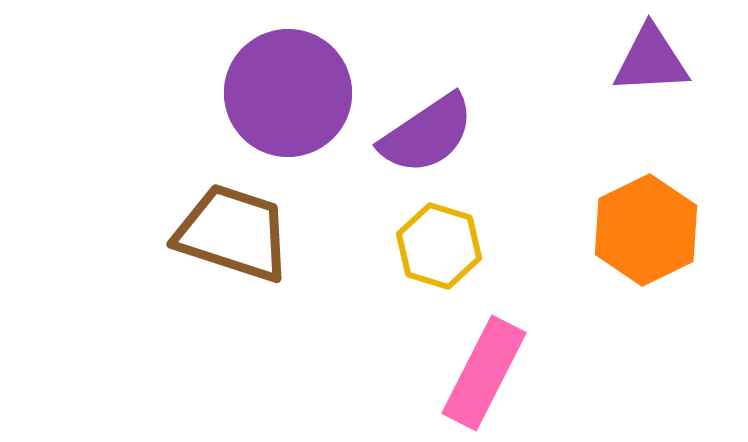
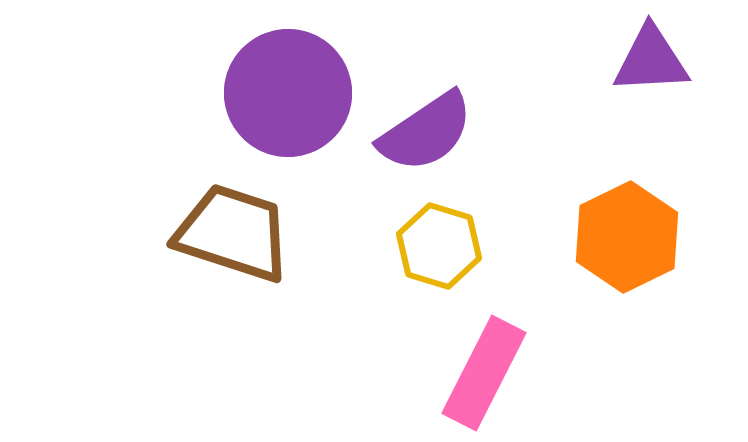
purple semicircle: moved 1 px left, 2 px up
orange hexagon: moved 19 px left, 7 px down
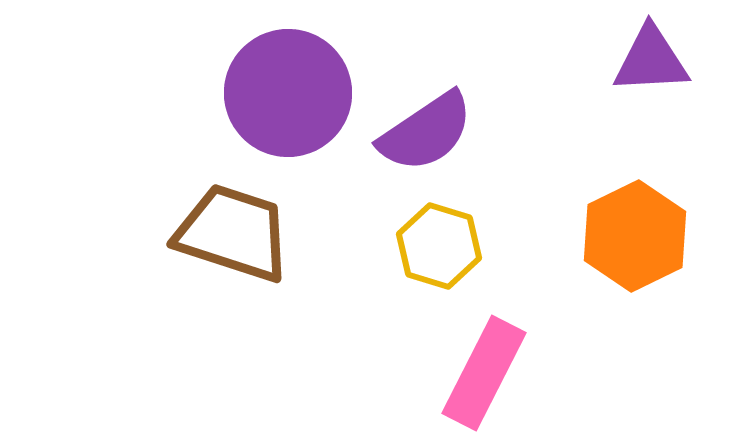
orange hexagon: moved 8 px right, 1 px up
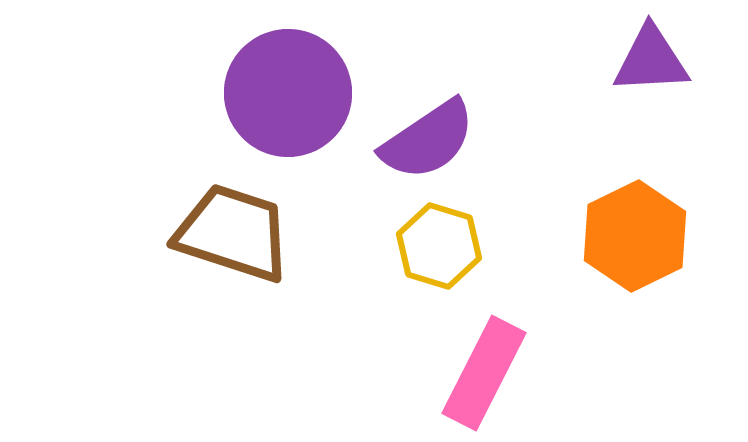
purple semicircle: moved 2 px right, 8 px down
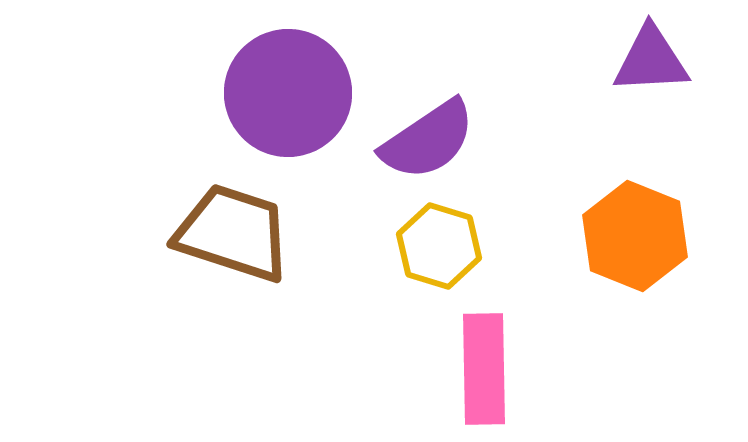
orange hexagon: rotated 12 degrees counterclockwise
pink rectangle: moved 4 px up; rotated 28 degrees counterclockwise
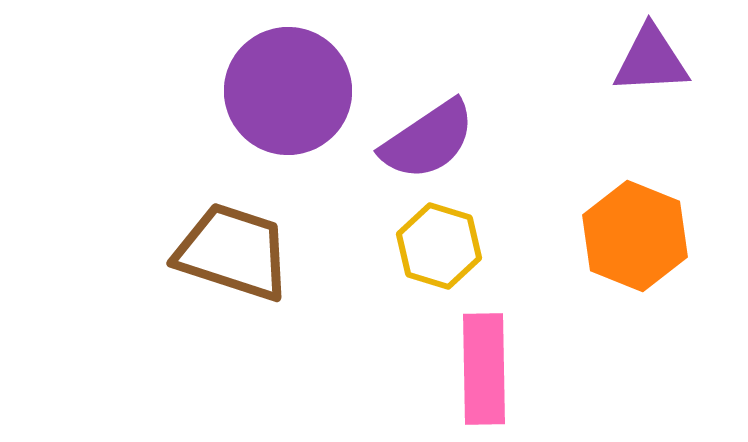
purple circle: moved 2 px up
brown trapezoid: moved 19 px down
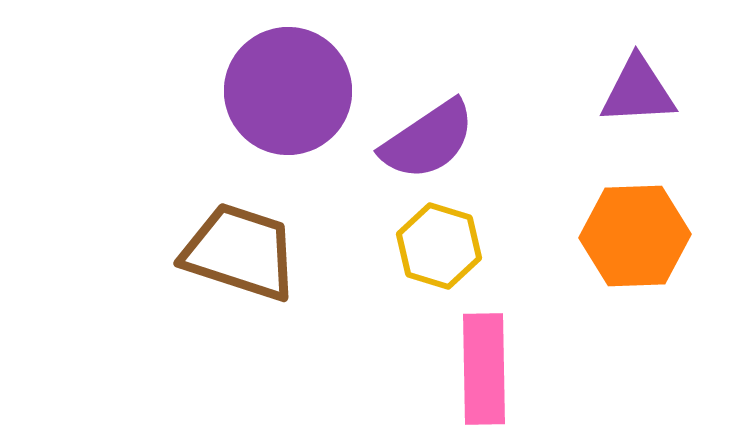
purple triangle: moved 13 px left, 31 px down
orange hexagon: rotated 24 degrees counterclockwise
brown trapezoid: moved 7 px right
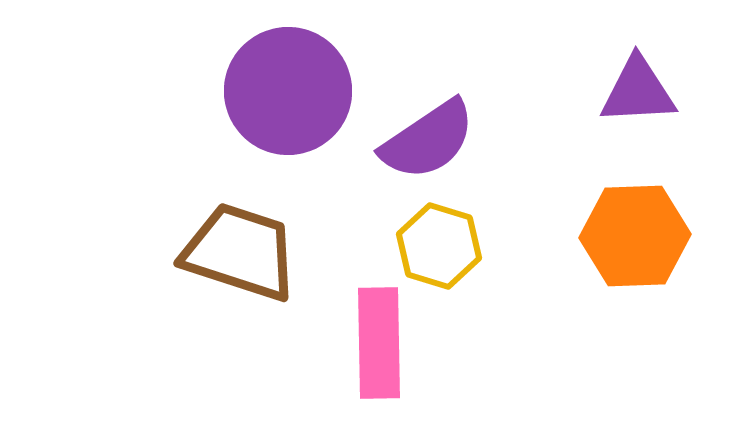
pink rectangle: moved 105 px left, 26 px up
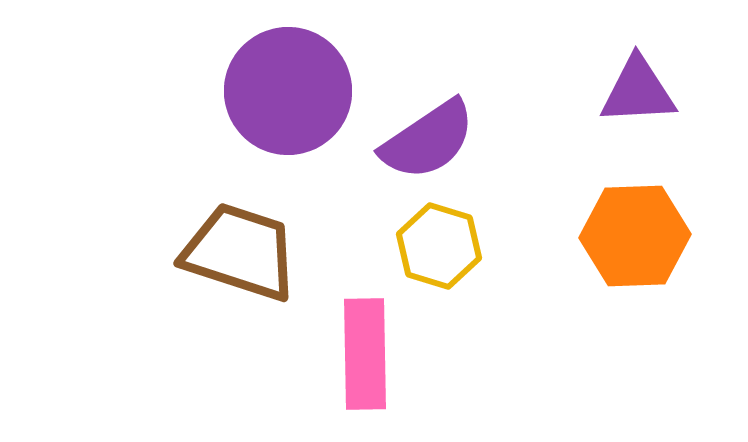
pink rectangle: moved 14 px left, 11 px down
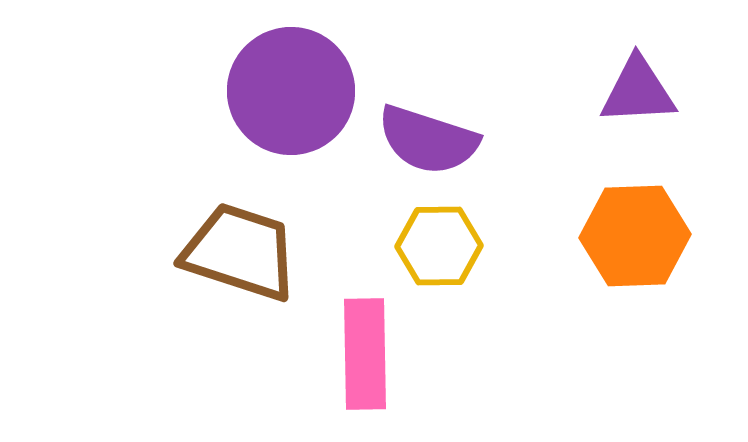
purple circle: moved 3 px right
purple semicircle: rotated 52 degrees clockwise
yellow hexagon: rotated 18 degrees counterclockwise
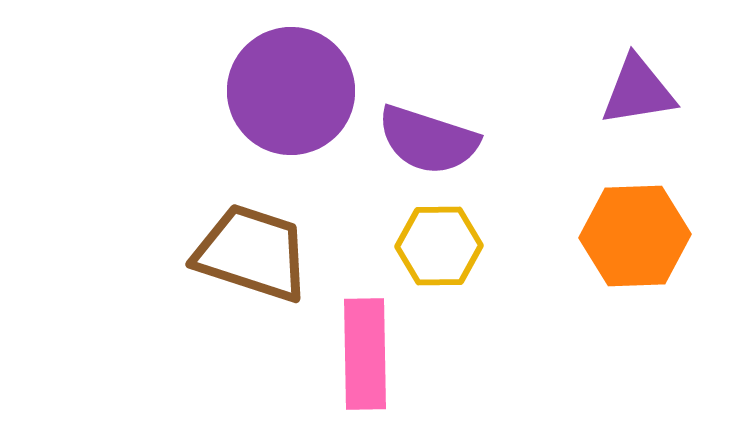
purple triangle: rotated 6 degrees counterclockwise
brown trapezoid: moved 12 px right, 1 px down
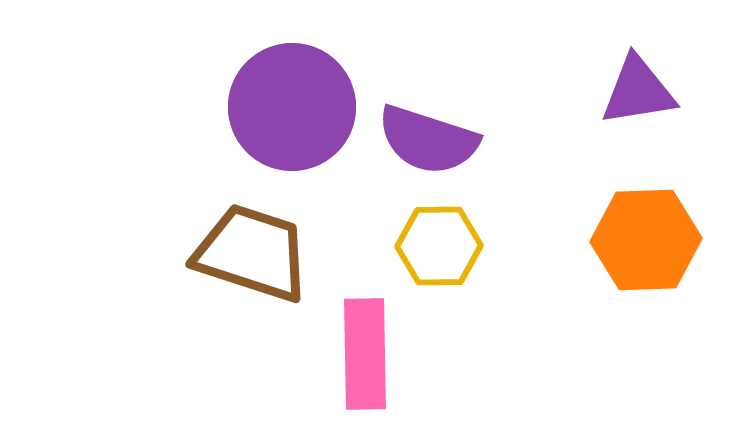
purple circle: moved 1 px right, 16 px down
orange hexagon: moved 11 px right, 4 px down
